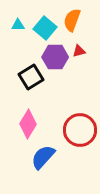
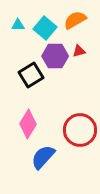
orange semicircle: moved 3 px right; rotated 40 degrees clockwise
purple hexagon: moved 1 px up
black square: moved 2 px up
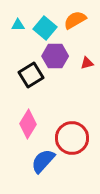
red triangle: moved 8 px right, 12 px down
red circle: moved 8 px left, 8 px down
blue semicircle: moved 4 px down
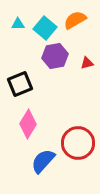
cyan triangle: moved 1 px up
purple hexagon: rotated 10 degrees counterclockwise
black square: moved 11 px left, 9 px down; rotated 10 degrees clockwise
red circle: moved 6 px right, 5 px down
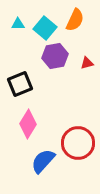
orange semicircle: rotated 145 degrees clockwise
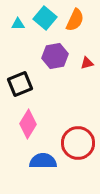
cyan square: moved 10 px up
blue semicircle: rotated 48 degrees clockwise
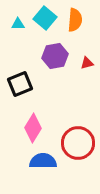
orange semicircle: rotated 20 degrees counterclockwise
pink diamond: moved 5 px right, 4 px down
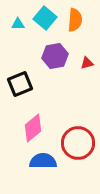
pink diamond: rotated 20 degrees clockwise
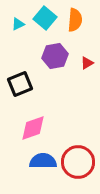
cyan triangle: rotated 24 degrees counterclockwise
red triangle: rotated 16 degrees counterclockwise
pink diamond: rotated 20 degrees clockwise
red circle: moved 19 px down
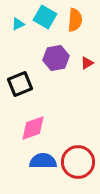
cyan square: moved 1 px up; rotated 10 degrees counterclockwise
purple hexagon: moved 1 px right, 2 px down
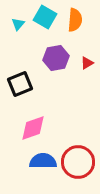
cyan triangle: rotated 24 degrees counterclockwise
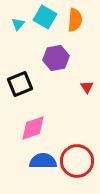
red triangle: moved 24 px down; rotated 32 degrees counterclockwise
red circle: moved 1 px left, 1 px up
